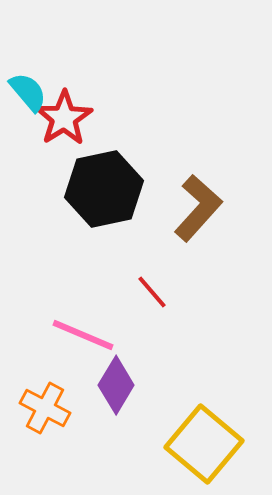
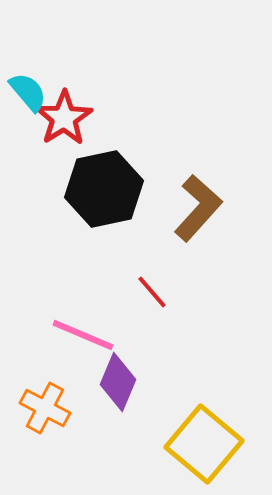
purple diamond: moved 2 px right, 3 px up; rotated 8 degrees counterclockwise
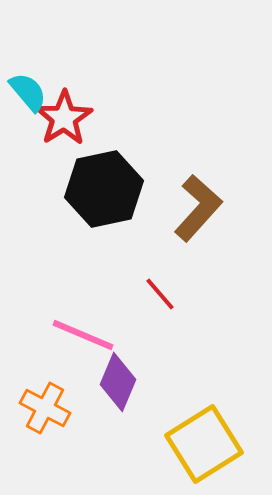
red line: moved 8 px right, 2 px down
yellow square: rotated 18 degrees clockwise
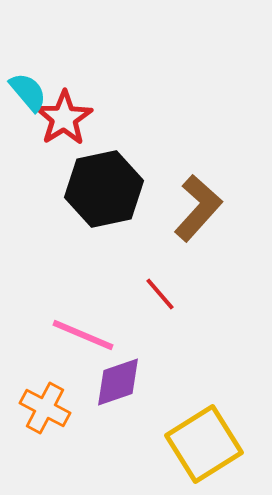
purple diamond: rotated 48 degrees clockwise
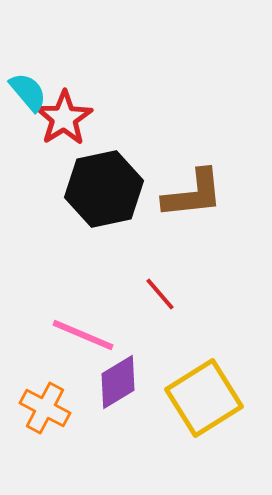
brown L-shape: moved 5 px left, 14 px up; rotated 42 degrees clockwise
purple diamond: rotated 12 degrees counterclockwise
yellow square: moved 46 px up
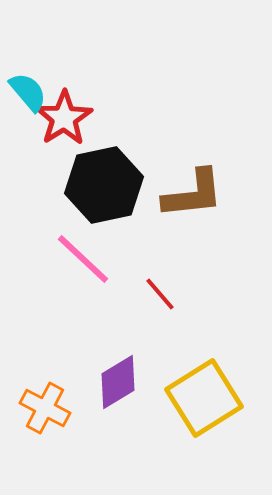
black hexagon: moved 4 px up
pink line: moved 76 px up; rotated 20 degrees clockwise
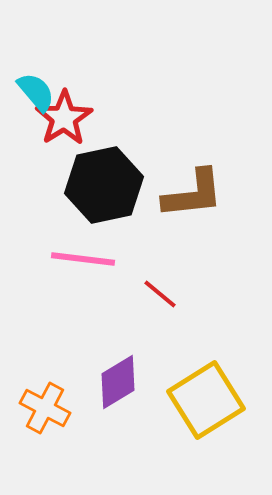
cyan semicircle: moved 8 px right
pink line: rotated 36 degrees counterclockwise
red line: rotated 9 degrees counterclockwise
yellow square: moved 2 px right, 2 px down
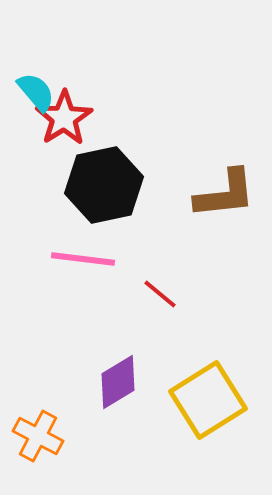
brown L-shape: moved 32 px right
yellow square: moved 2 px right
orange cross: moved 7 px left, 28 px down
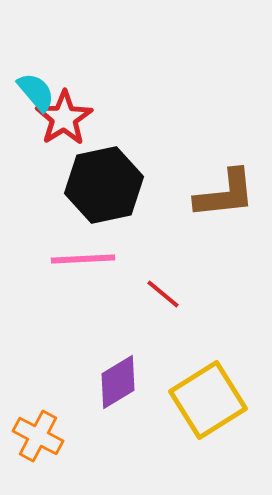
pink line: rotated 10 degrees counterclockwise
red line: moved 3 px right
